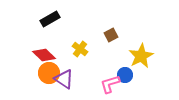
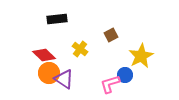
black rectangle: moved 7 px right; rotated 24 degrees clockwise
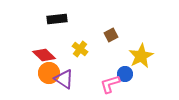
blue circle: moved 1 px up
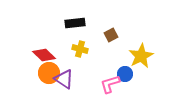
black rectangle: moved 18 px right, 4 px down
yellow cross: rotated 21 degrees counterclockwise
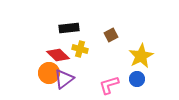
black rectangle: moved 6 px left, 5 px down
red diamond: moved 14 px right
blue circle: moved 12 px right, 5 px down
purple triangle: rotated 50 degrees clockwise
pink L-shape: moved 1 px left, 1 px down
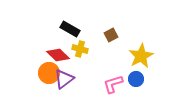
black rectangle: moved 1 px right, 1 px down; rotated 36 degrees clockwise
blue circle: moved 1 px left
pink L-shape: moved 4 px right, 1 px up
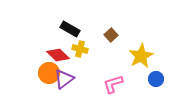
brown square: rotated 16 degrees counterclockwise
blue circle: moved 20 px right
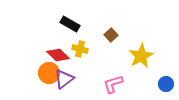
black rectangle: moved 5 px up
blue circle: moved 10 px right, 5 px down
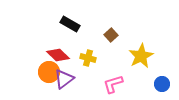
yellow cross: moved 8 px right, 9 px down
orange circle: moved 1 px up
blue circle: moved 4 px left
